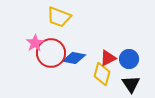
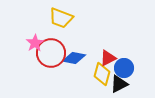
yellow trapezoid: moved 2 px right, 1 px down
blue circle: moved 5 px left, 9 px down
black triangle: moved 12 px left; rotated 36 degrees clockwise
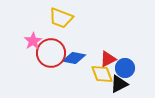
pink star: moved 2 px left, 2 px up
red triangle: moved 1 px down
blue circle: moved 1 px right
yellow diamond: rotated 35 degrees counterclockwise
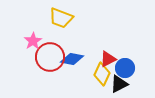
red circle: moved 1 px left, 4 px down
blue diamond: moved 2 px left, 1 px down
yellow diamond: rotated 45 degrees clockwise
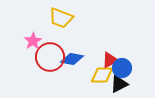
red triangle: moved 2 px right, 1 px down
blue circle: moved 3 px left
yellow diamond: moved 1 px down; rotated 65 degrees clockwise
